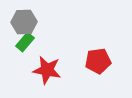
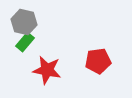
gray hexagon: rotated 15 degrees clockwise
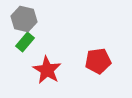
gray hexagon: moved 3 px up
red star: rotated 20 degrees clockwise
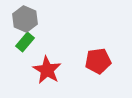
gray hexagon: moved 1 px right; rotated 10 degrees clockwise
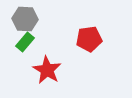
gray hexagon: rotated 20 degrees counterclockwise
red pentagon: moved 9 px left, 22 px up
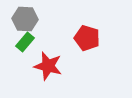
red pentagon: moved 2 px left, 1 px up; rotated 25 degrees clockwise
red star: moved 1 px right, 4 px up; rotated 16 degrees counterclockwise
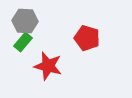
gray hexagon: moved 2 px down
green rectangle: moved 2 px left
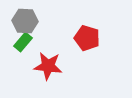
red star: rotated 8 degrees counterclockwise
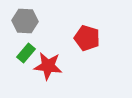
green rectangle: moved 3 px right, 11 px down
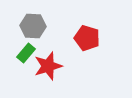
gray hexagon: moved 8 px right, 5 px down
red star: rotated 24 degrees counterclockwise
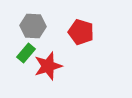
red pentagon: moved 6 px left, 6 px up
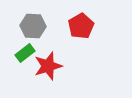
red pentagon: moved 6 px up; rotated 25 degrees clockwise
green rectangle: moved 1 px left; rotated 12 degrees clockwise
